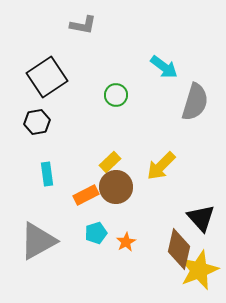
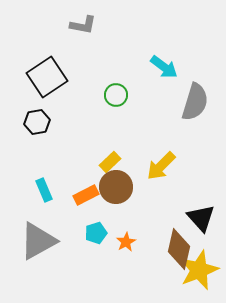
cyan rectangle: moved 3 px left, 16 px down; rotated 15 degrees counterclockwise
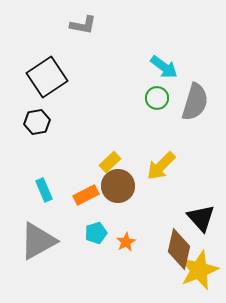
green circle: moved 41 px right, 3 px down
brown circle: moved 2 px right, 1 px up
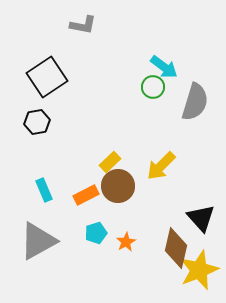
green circle: moved 4 px left, 11 px up
brown diamond: moved 3 px left, 1 px up
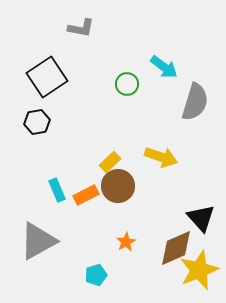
gray L-shape: moved 2 px left, 3 px down
green circle: moved 26 px left, 3 px up
yellow arrow: moved 9 px up; rotated 116 degrees counterclockwise
cyan rectangle: moved 13 px right
cyan pentagon: moved 42 px down
brown diamond: rotated 54 degrees clockwise
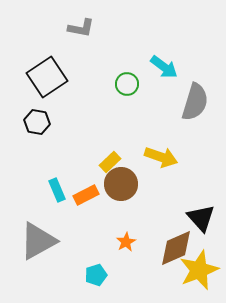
black hexagon: rotated 20 degrees clockwise
brown circle: moved 3 px right, 2 px up
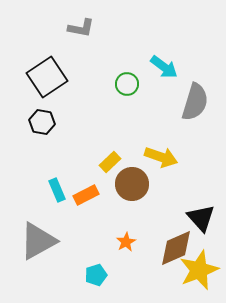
black hexagon: moved 5 px right
brown circle: moved 11 px right
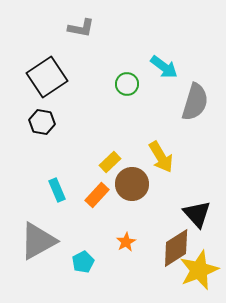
yellow arrow: rotated 40 degrees clockwise
orange rectangle: moved 11 px right; rotated 20 degrees counterclockwise
black triangle: moved 4 px left, 4 px up
brown diamond: rotated 9 degrees counterclockwise
cyan pentagon: moved 13 px left, 13 px up; rotated 10 degrees counterclockwise
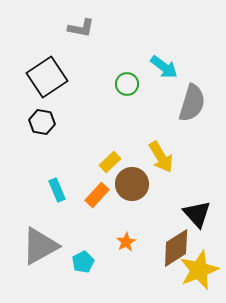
gray semicircle: moved 3 px left, 1 px down
gray triangle: moved 2 px right, 5 px down
